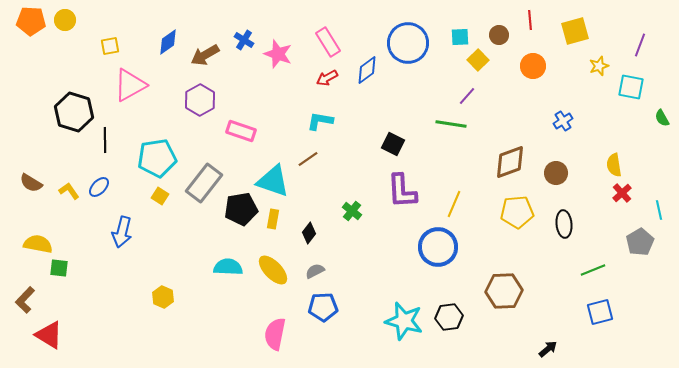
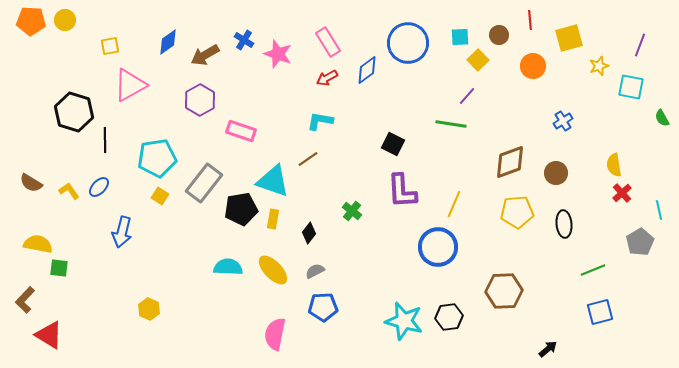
yellow square at (575, 31): moved 6 px left, 7 px down
yellow hexagon at (163, 297): moved 14 px left, 12 px down
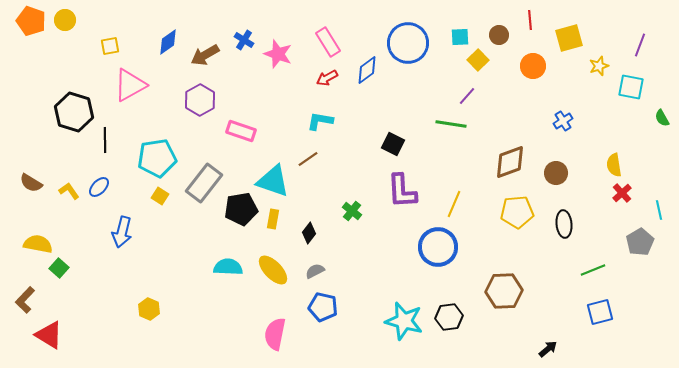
orange pentagon at (31, 21): rotated 16 degrees clockwise
green square at (59, 268): rotated 36 degrees clockwise
blue pentagon at (323, 307): rotated 16 degrees clockwise
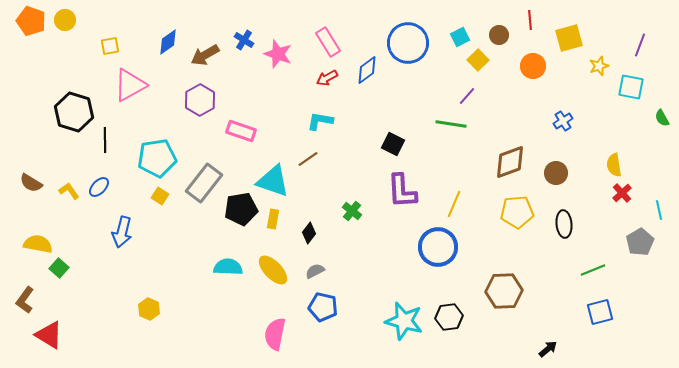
cyan square at (460, 37): rotated 24 degrees counterclockwise
brown L-shape at (25, 300): rotated 8 degrees counterclockwise
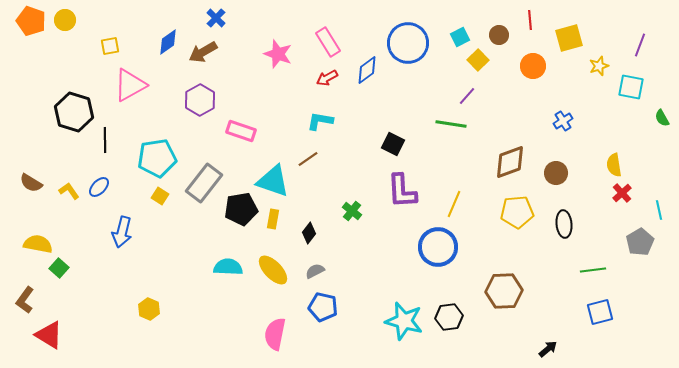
blue cross at (244, 40): moved 28 px left, 22 px up; rotated 12 degrees clockwise
brown arrow at (205, 55): moved 2 px left, 3 px up
green line at (593, 270): rotated 15 degrees clockwise
